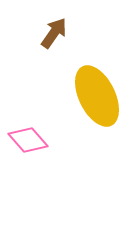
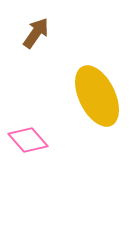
brown arrow: moved 18 px left
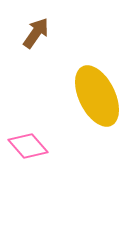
pink diamond: moved 6 px down
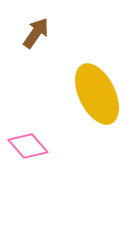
yellow ellipse: moved 2 px up
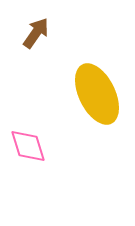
pink diamond: rotated 24 degrees clockwise
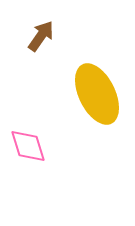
brown arrow: moved 5 px right, 3 px down
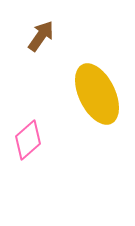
pink diamond: moved 6 px up; rotated 66 degrees clockwise
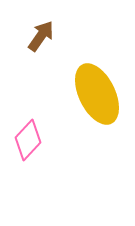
pink diamond: rotated 6 degrees counterclockwise
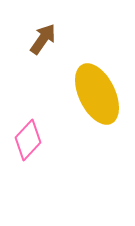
brown arrow: moved 2 px right, 3 px down
